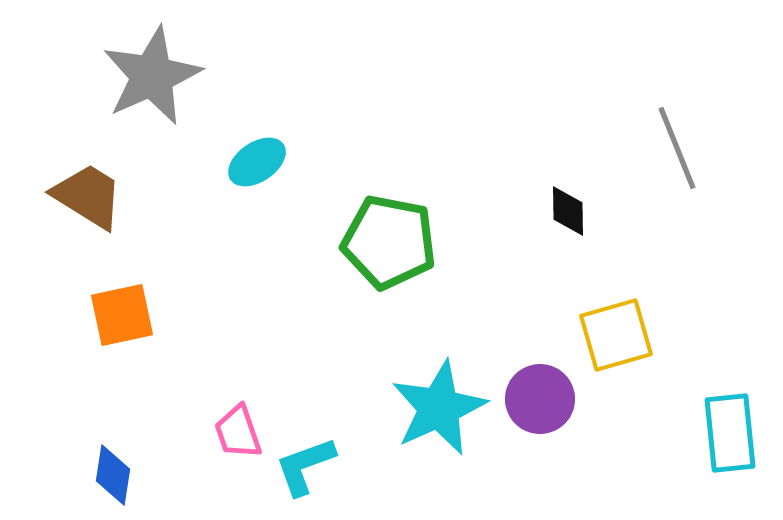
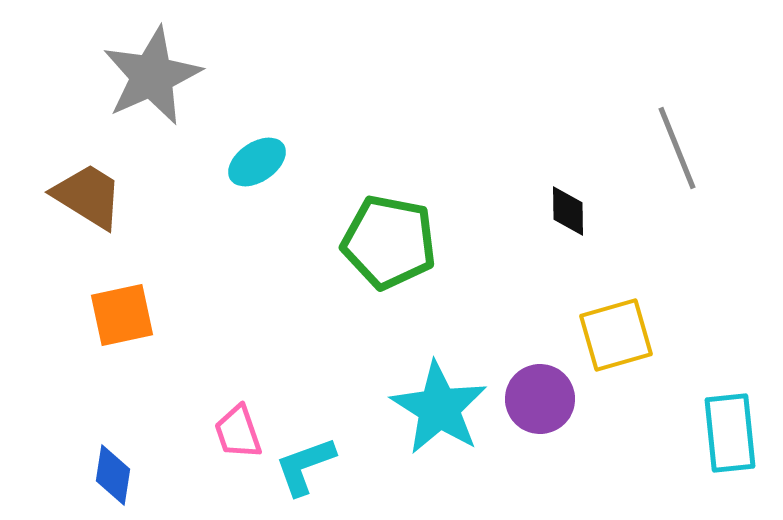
cyan star: rotated 16 degrees counterclockwise
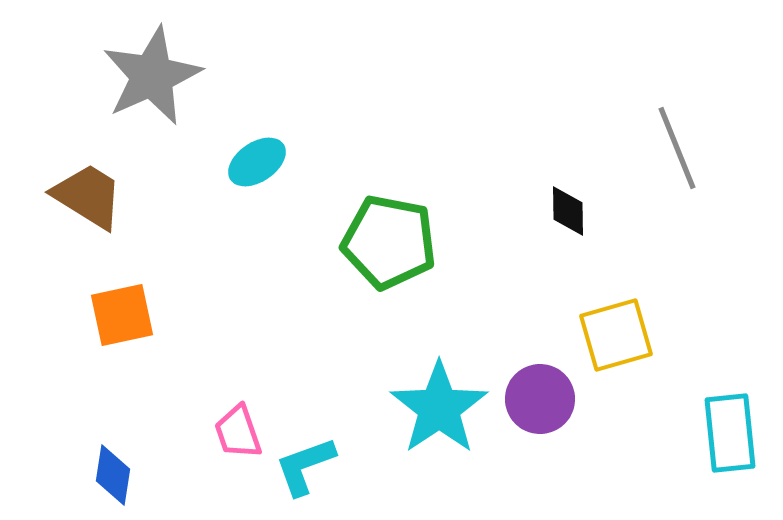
cyan star: rotated 6 degrees clockwise
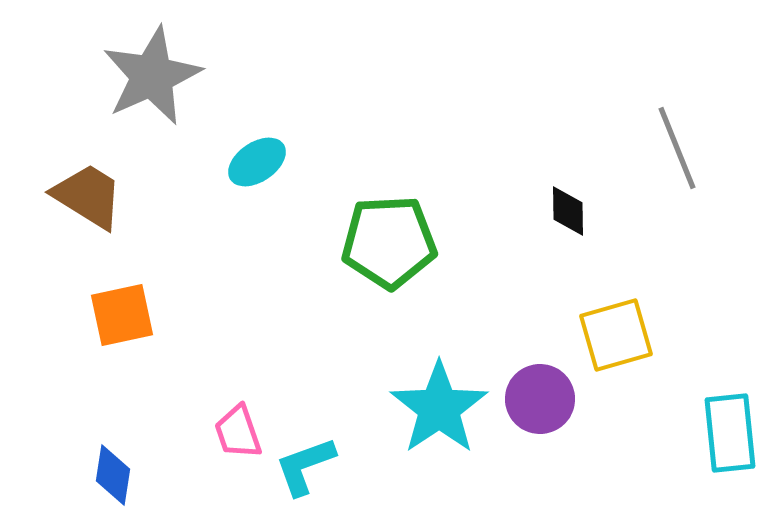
green pentagon: rotated 14 degrees counterclockwise
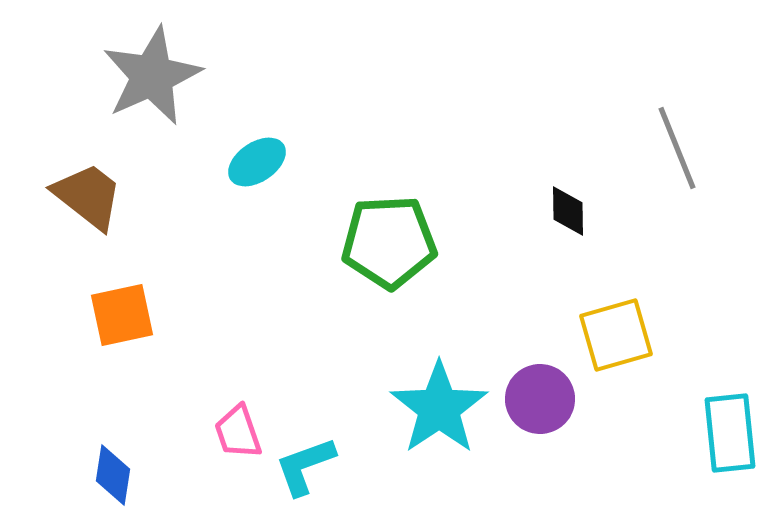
brown trapezoid: rotated 6 degrees clockwise
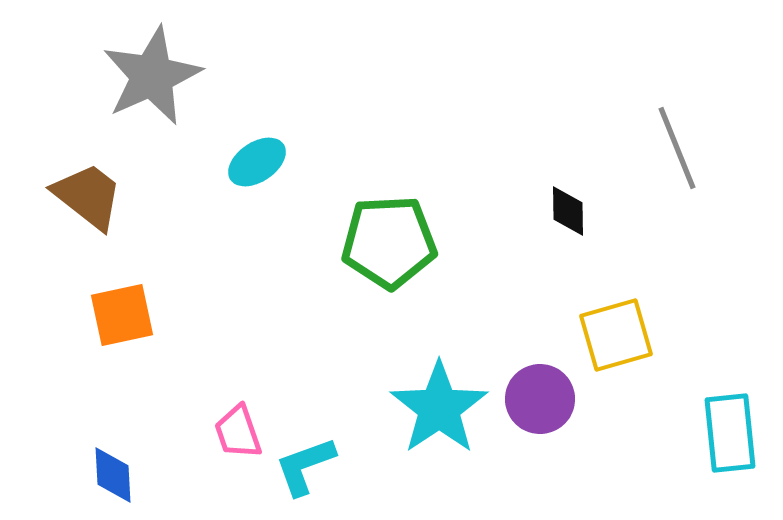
blue diamond: rotated 12 degrees counterclockwise
